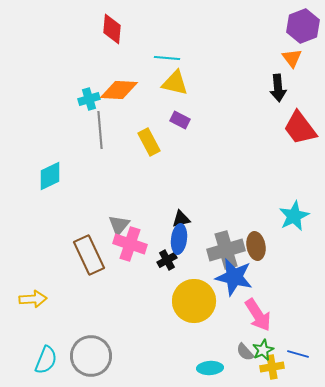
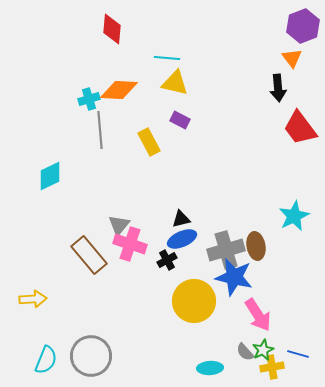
blue ellipse: moved 3 px right; rotated 60 degrees clockwise
brown rectangle: rotated 15 degrees counterclockwise
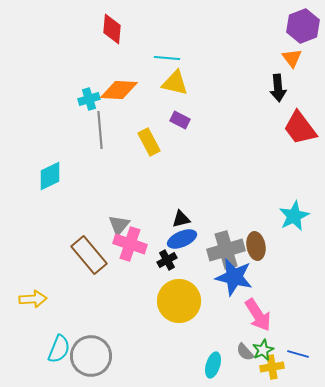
yellow circle: moved 15 px left
cyan semicircle: moved 13 px right, 11 px up
cyan ellipse: moved 3 px right, 3 px up; rotated 70 degrees counterclockwise
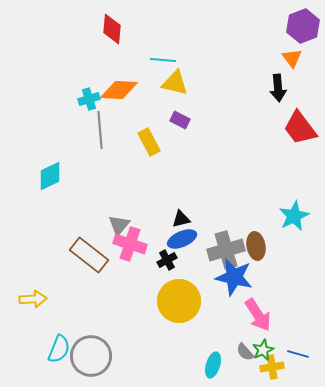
cyan line: moved 4 px left, 2 px down
brown rectangle: rotated 12 degrees counterclockwise
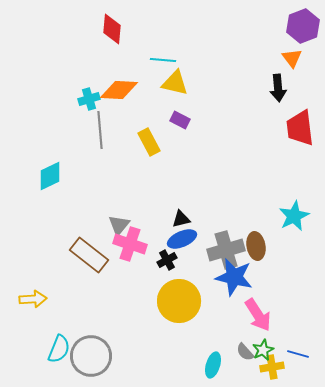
red trapezoid: rotated 30 degrees clockwise
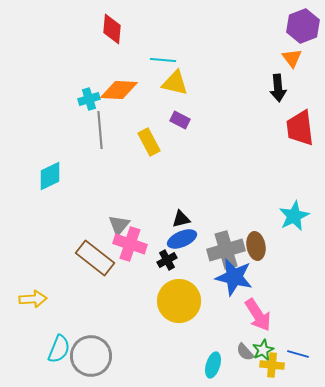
brown rectangle: moved 6 px right, 3 px down
yellow cross: moved 2 px up; rotated 15 degrees clockwise
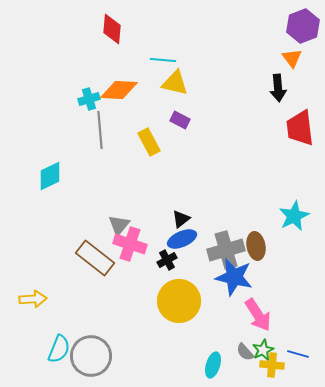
black triangle: rotated 24 degrees counterclockwise
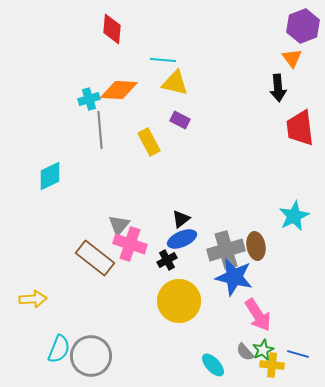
cyan ellipse: rotated 60 degrees counterclockwise
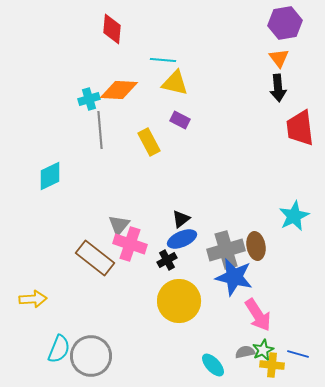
purple hexagon: moved 18 px left, 3 px up; rotated 12 degrees clockwise
orange triangle: moved 13 px left
gray semicircle: rotated 120 degrees clockwise
